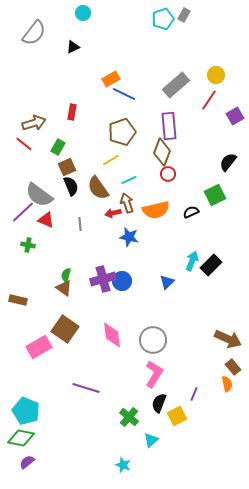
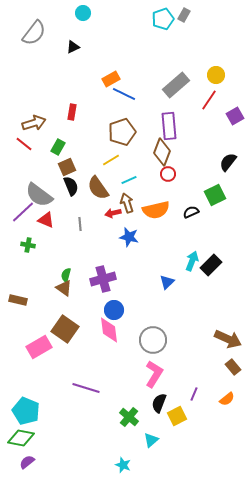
blue circle at (122, 281): moved 8 px left, 29 px down
pink diamond at (112, 335): moved 3 px left, 5 px up
orange semicircle at (227, 384): moved 15 px down; rotated 63 degrees clockwise
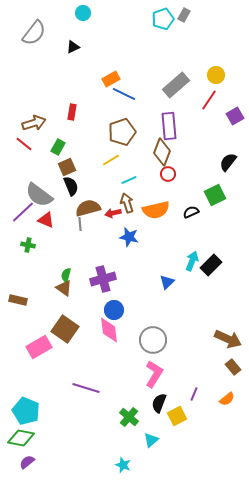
brown semicircle at (98, 188): moved 10 px left, 20 px down; rotated 110 degrees clockwise
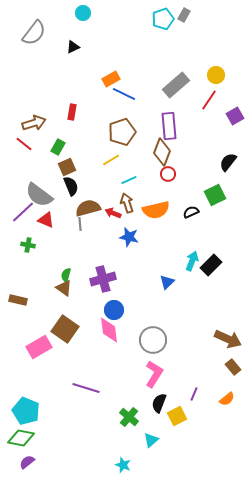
red arrow at (113, 213): rotated 35 degrees clockwise
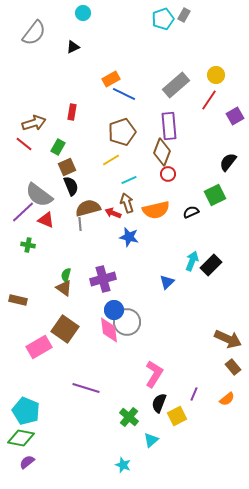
gray circle at (153, 340): moved 26 px left, 18 px up
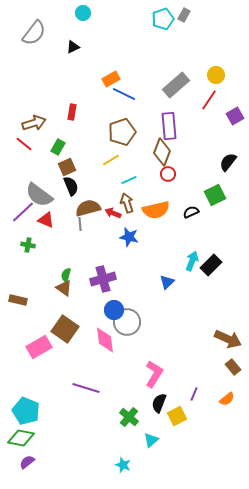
pink diamond at (109, 330): moved 4 px left, 10 px down
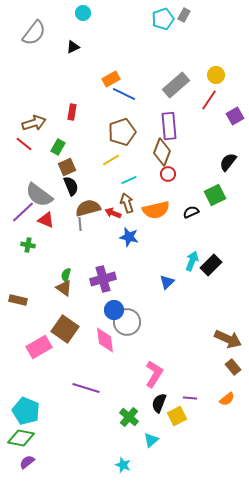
purple line at (194, 394): moved 4 px left, 4 px down; rotated 72 degrees clockwise
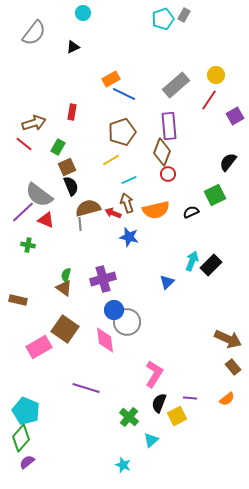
green diamond at (21, 438): rotated 60 degrees counterclockwise
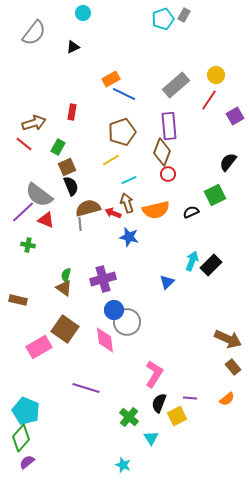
cyan triangle at (151, 440): moved 2 px up; rotated 21 degrees counterclockwise
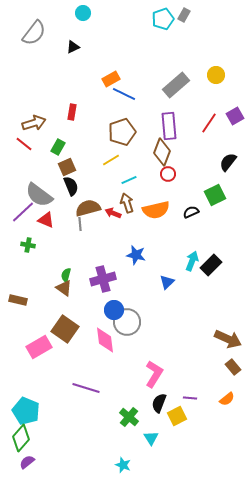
red line at (209, 100): moved 23 px down
blue star at (129, 237): moved 7 px right, 18 px down
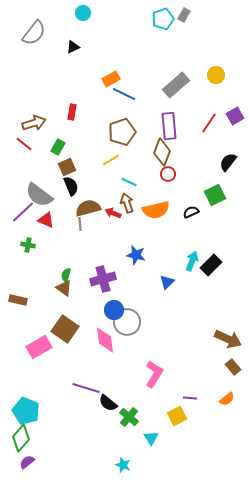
cyan line at (129, 180): moved 2 px down; rotated 49 degrees clockwise
black semicircle at (159, 403): moved 51 px left; rotated 72 degrees counterclockwise
